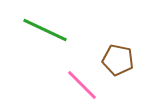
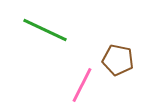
pink line: rotated 72 degrees clockwise
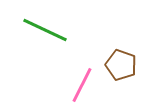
brown pentagon: moved 3 px right, 5 px down; rotated 8 degrees clockwise
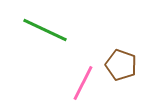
pink line: moved 1 px right, 2 px up
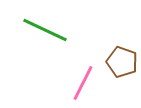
brown pentagon: moved 1 px right, 3 px up
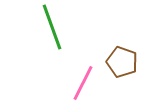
green line: moved 7 px right, 3 px up; rotated 45 degrees clockwise
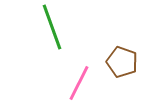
pink line: moved 4 px left
